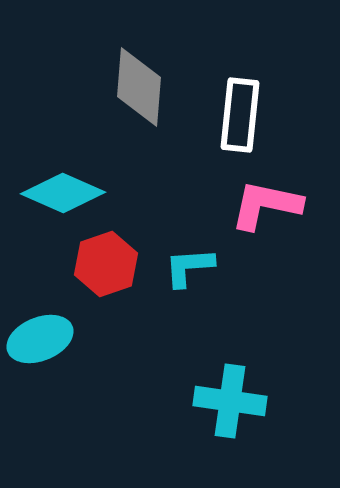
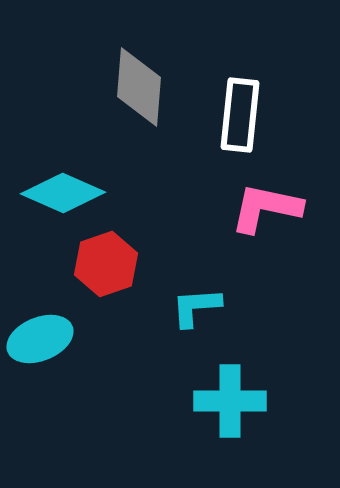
pink L-shape: moved 3 px down
cyan L-shape: moved 7 px right, 40 px down
cyan cross: rotated 8 degrees counterclockwise
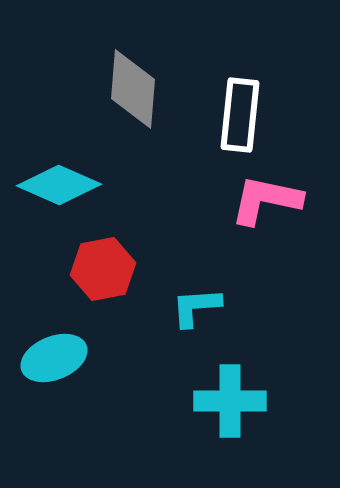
gray diamond: moved 6 px left, 2 px down
cyan diamond: moved 4 px left, 8 px up
pink L-shape: moved 8 px up
red hexagon: moved 3 px left, 5 px down; rotated 8 degrees clockwise
cyan ellipse: moved 14 px right, 19 px down
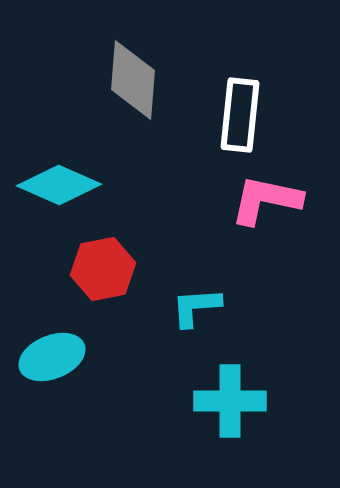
gray diamond: moved 9 px up
cyan ellipse: moved 2 px left, 1 px up
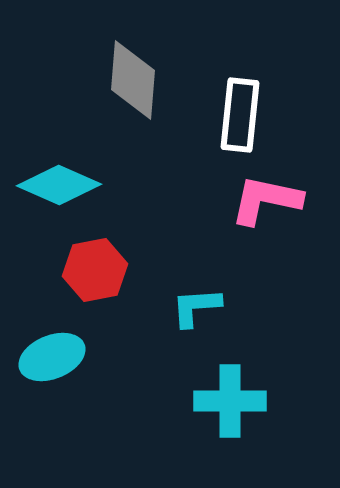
red hexagon: moved 8 px left, 1 px down
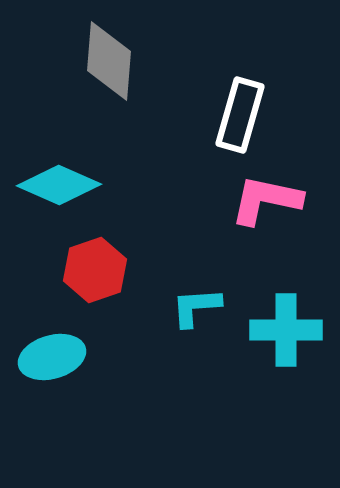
gray diamond: moved 24 px left, 19 px up
white rectangle: rotated 10 degrees clockwise
red hexagon: rotated 8 degrees counterclockwise
cyan ellipse: rotated 6 degrees clockwise
cyan cross: moved 56 px right, 71 px up
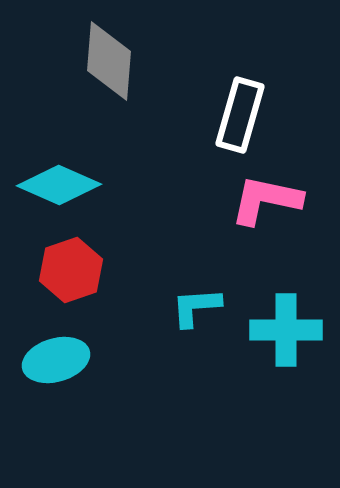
red hexagon: moved 24 px left
cyan ellipse: moved 4 px right, 3 px down
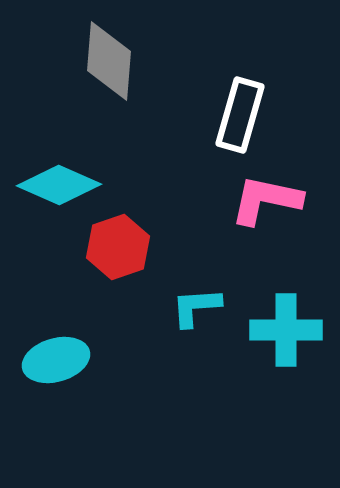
red hexagon: moved 47 px right, 23 px up
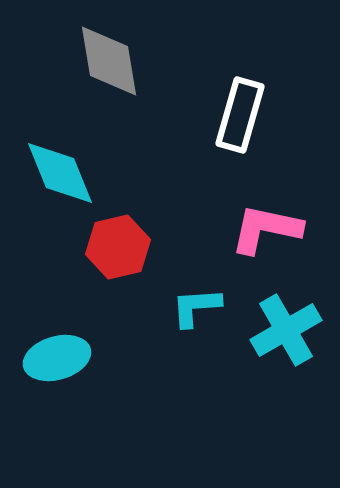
gray diamond: rotated 14 degrees counterclockwise
cyan diamond: moved 1 px right, 12 px up; rotated 44 degrees clockwise
pink L-shape: moved 29 px down
red hexagon: rotated 6 degrees clockwise
cyan cross: rotated 30 degrees counterclockwise
cyan ellipse: moved 1 px right, 2 px up
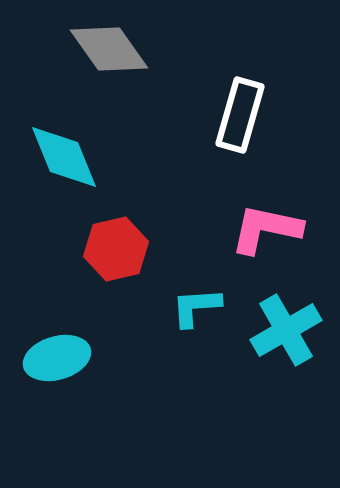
gray diamond: moved 12 px up; rotated 26 degrees counterclockwise
cyan diamond: moved 4 px right, 16 px up
red hexagon: moved 2 px left, 2 px down
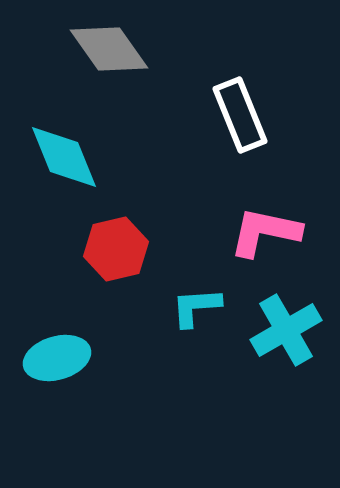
white rectangle: rotated 38 degrees counterclockwise
pink L-shape: moved 1 px left, 3 px down
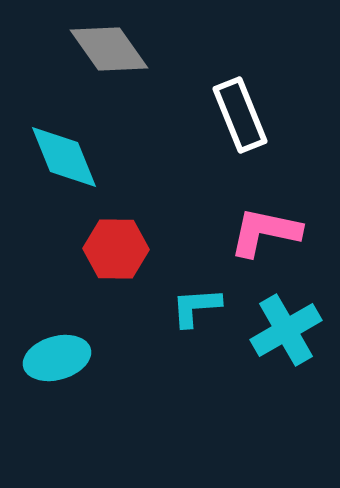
red hexagon: rotated 14 degrees clockwise
